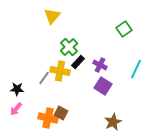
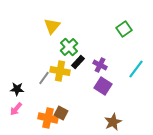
yellow triangle: moved 10 px down
cyan line: rotated 12 degrees clockwise
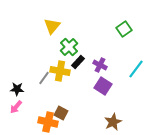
pink arrow: moved 2 px up
orange cross: moved 4 px down
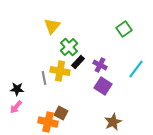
gray line: rotated 48 degrees counterclockwise
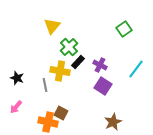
gray line: moved 1 px right, 7 px down
black star: moved 11 px up; rotated 16 degrees clockwise
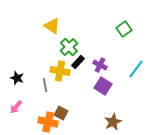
yellow triangle: rotated 36 degrees counterclockwise
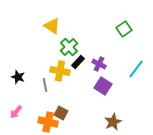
purple cross: moved 1 px left, 1 px up
black star: moved 1 px right, 1 px up
pink arrow: moved 5 px down
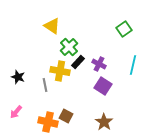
cyan line: moved 3 px left, 4 px up; rotated 24 degrees counterclockwise
brown square: moved 5 px right, 3 px down
brown star: moved 9 px left; rotated 12 degrees counterclockwise
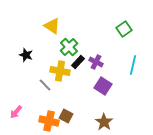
purple cross: moved 3 px left, 2 px up
black star: moved 8 px right, 22 px up
gray line: rotated 32 degrees counterclockwise
orange cross: moved 1 px right, 1 px up
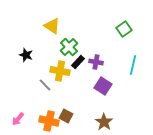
purple cross: rotated 16 degrees counterclockwise
pink arrow: moved 2 px right, 7 px down
